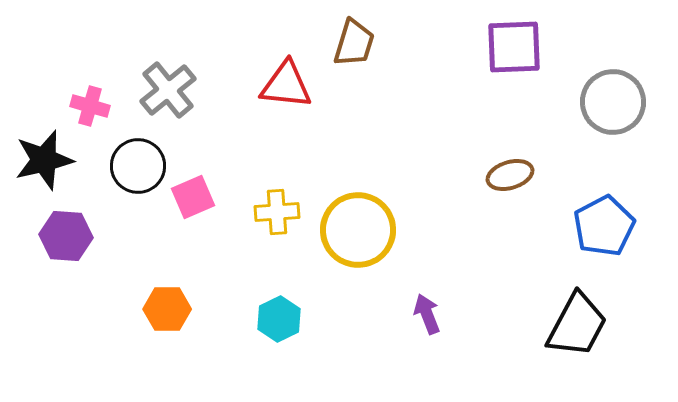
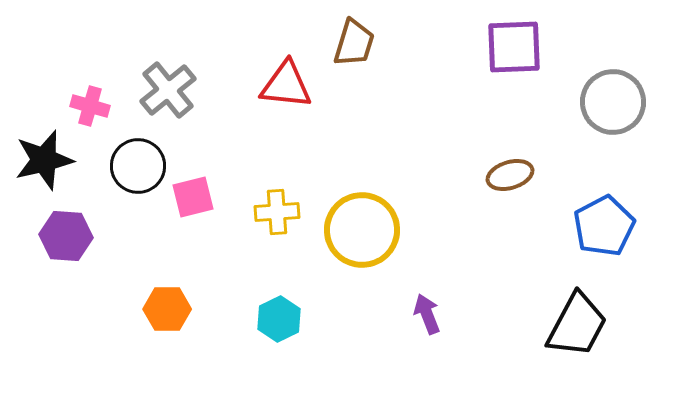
pink square: rotated 9 degrees clockwise
yellow circle: moved 4 px right
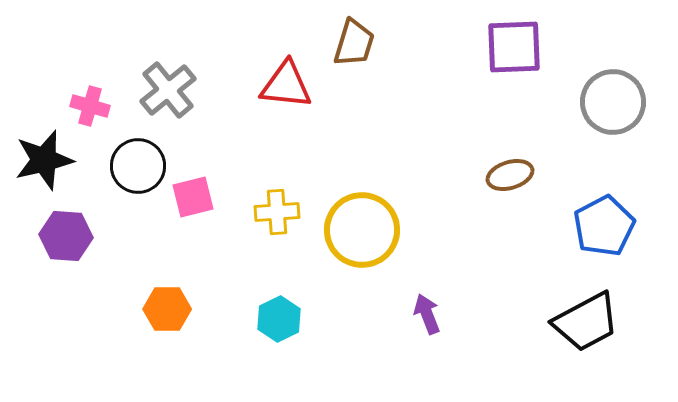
black trapezoid: moved 9 px right, 3 px up; rotated 34 degrees clockwise
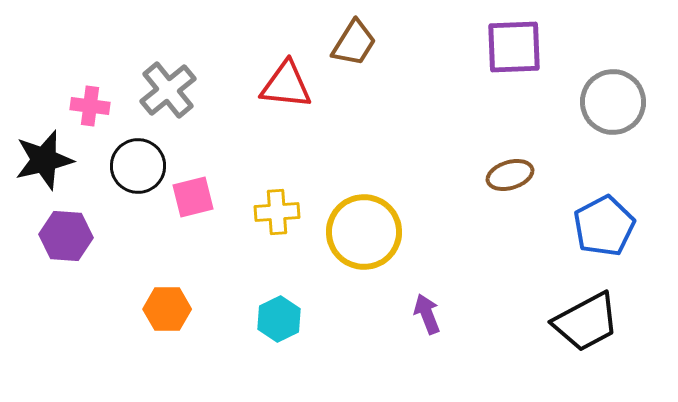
brown trapezoid: rotated 15 degrees clockwise
pink cross: rotated 9 degrees counterclockwise
yellow circle: moved 2 px right, 2 px down
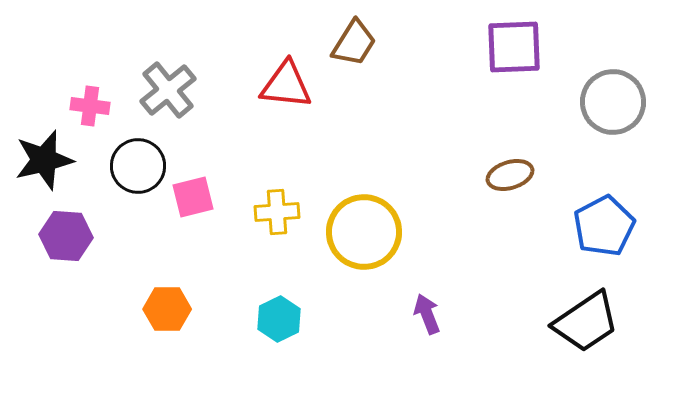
black trapezoid: rotated 6 degrees counterclockwise
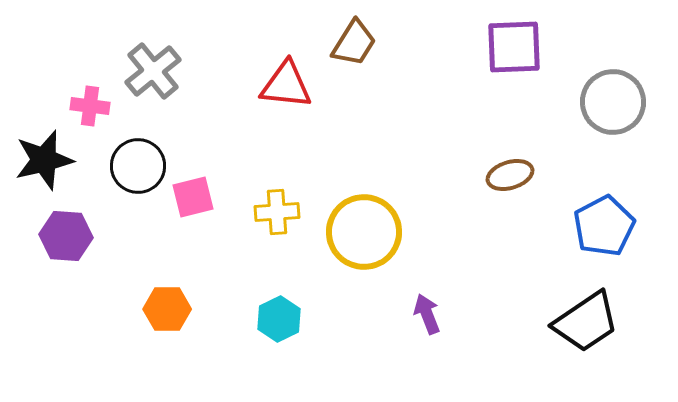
gray cross: moved 15 px left, 19 px up
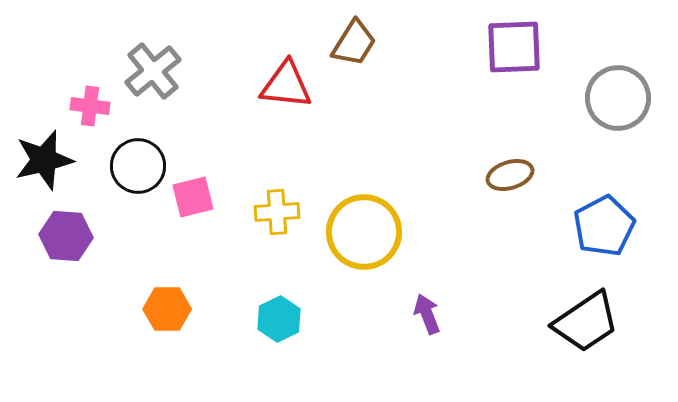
gray circle: moved 5 px right, 4 px up
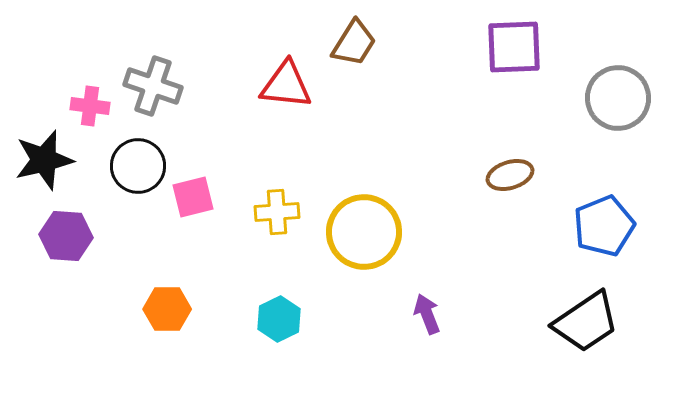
gray cross: moved 15 px down; rotated 32 degrees counterclockwise
blue pentagon: rotated 6 degrees clockwise
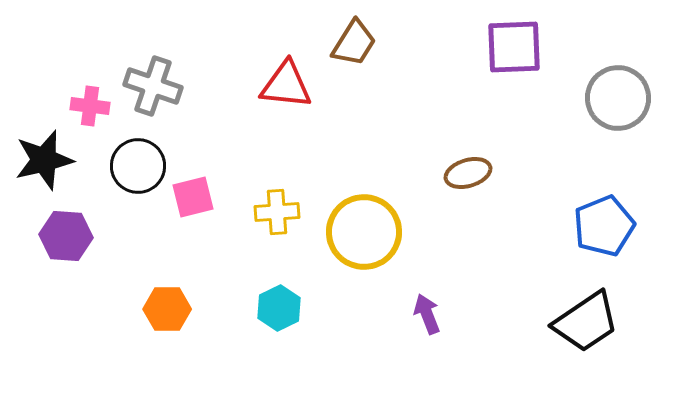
brown ellipse: moved 42 px left, 2 px up
cyan hexagon: moved 11 px up
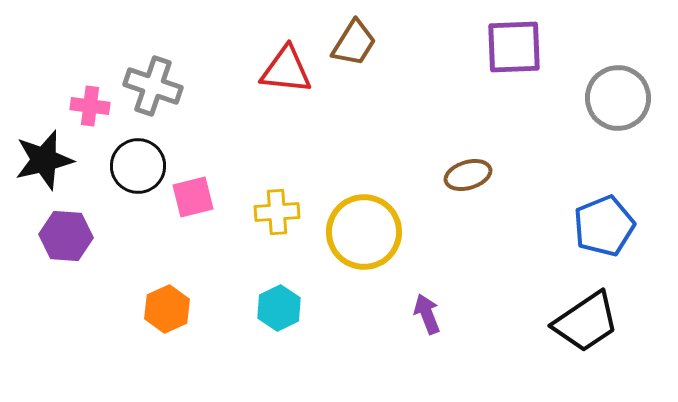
red triangle: moved 15 px up
brown ellipse: moved 2 px down
orange hexagon: rotated 24 degrees counterclockwise
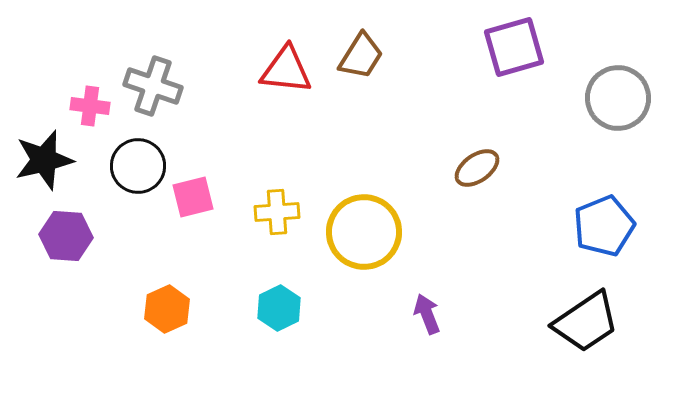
brown trapezoid: moved 7 px right, 13 px down
purple square: rotated 14 degrees counterclockwise
brown ellipse: moved 9 px right, 7 px up; rotated 18 degrees counterclockwise
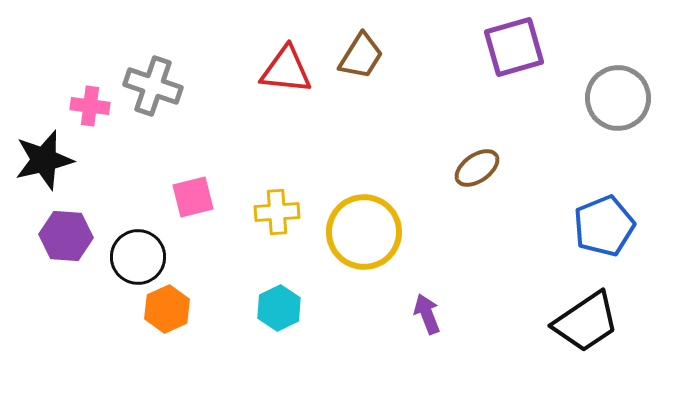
black circle: moved 91 px down
